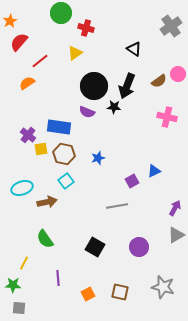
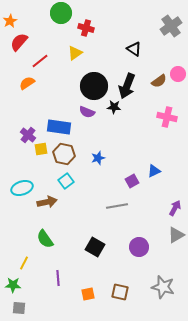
orange square: rotated 16 degrees clockwise
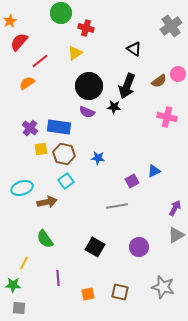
black circle: moved 5 px left
purple cross: moved 2 px right, 7 px up
blue star: rotated 24 degrees clockwise
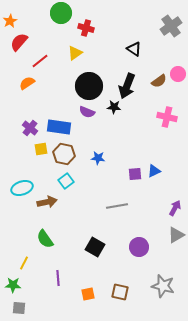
purple square: moved 3 px right, 7 px up; rotated 24 degrees clockwise
gray star: moved 1 px up
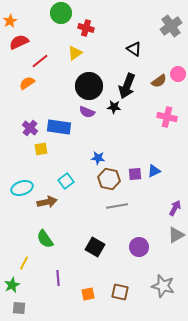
red semicircle: rotated 24 degrees clockwise
brown hexagon: moved 45 px right, 25 px down
green star: moved 1 px left; rotated 28 degrees counterclockwise
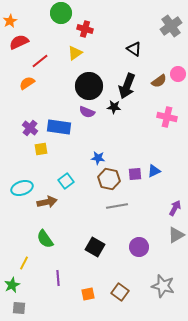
red cross: moved 1 px left, 1 px down
brown square: rotated 24 degrees clockwise
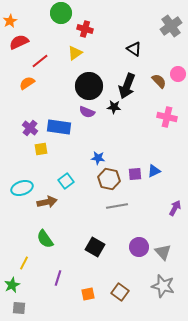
brown semicircle: rotated 98 degrees counterclockwise
gray triangle: moved 13 px left, 17 px down; rotated 42 degrees counterclockwise
purple line: rotated 21 degrees clockwise
